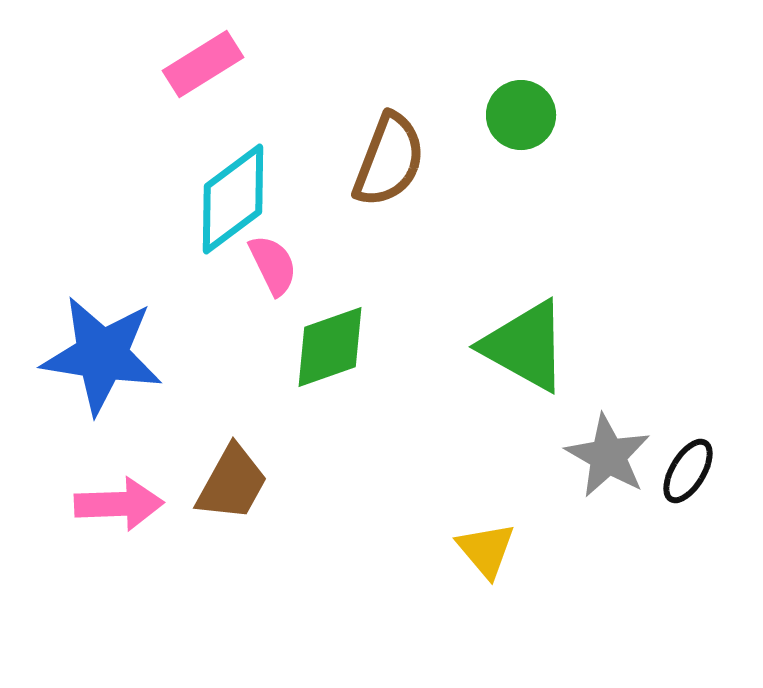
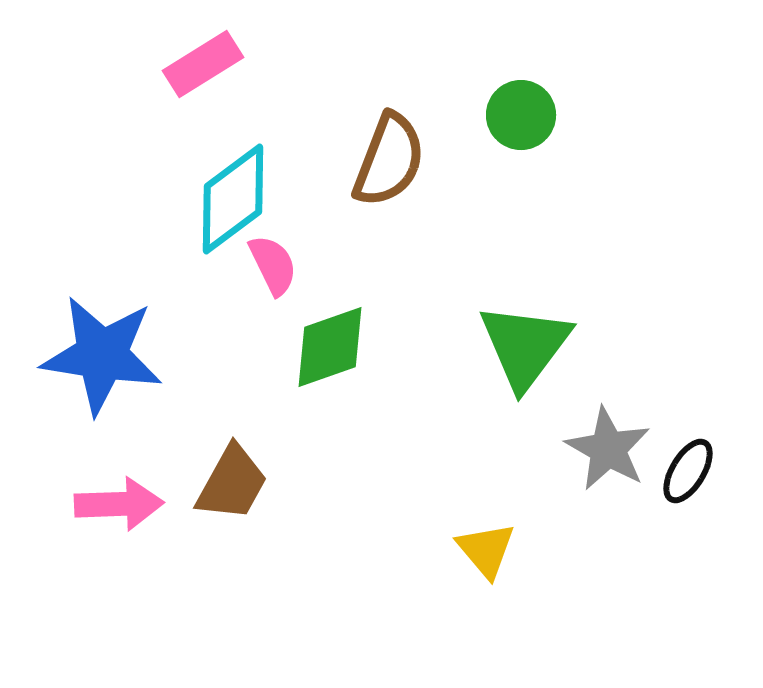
green triangle: rotated 38 degrees clockwise
gray star: moved 7 px up
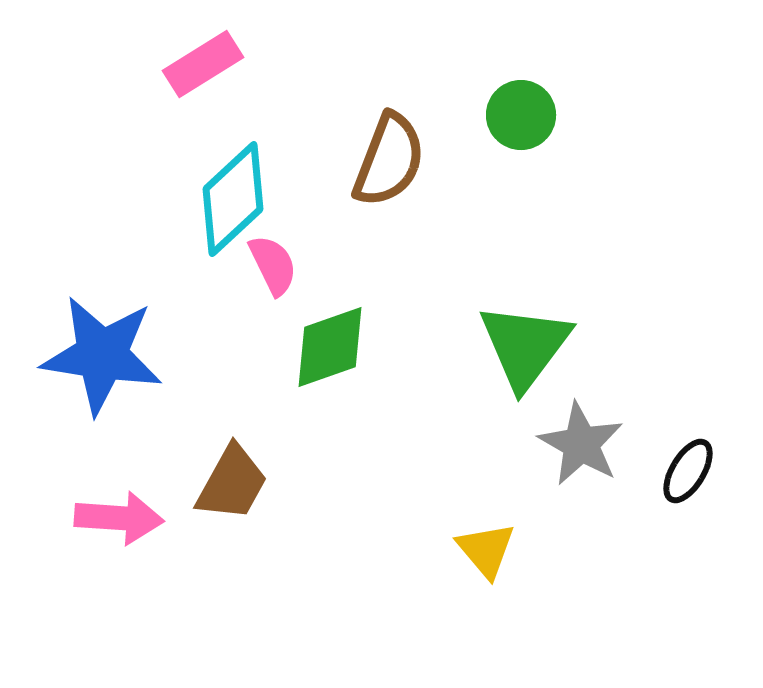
cyan diamond: rotated 6 degrees counterclockwise
gray star: moved 27 px left, 5 px up
pink arrow: moved 14 px down; rotated 6 degrees clockwise
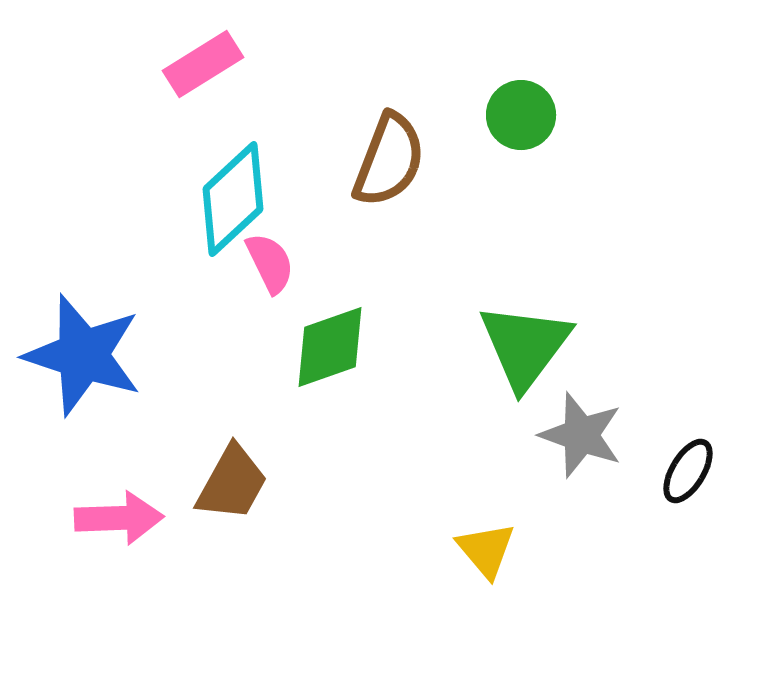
pink semicircle: moved 3 px left, 2 px up
blue star: moved 19 px left; rotated 9 degrees clockwise
gray star: moved 9 px up; rotated 10 degrees counterclockwise
pink arrow: rotated 6 degrees counterclockwise
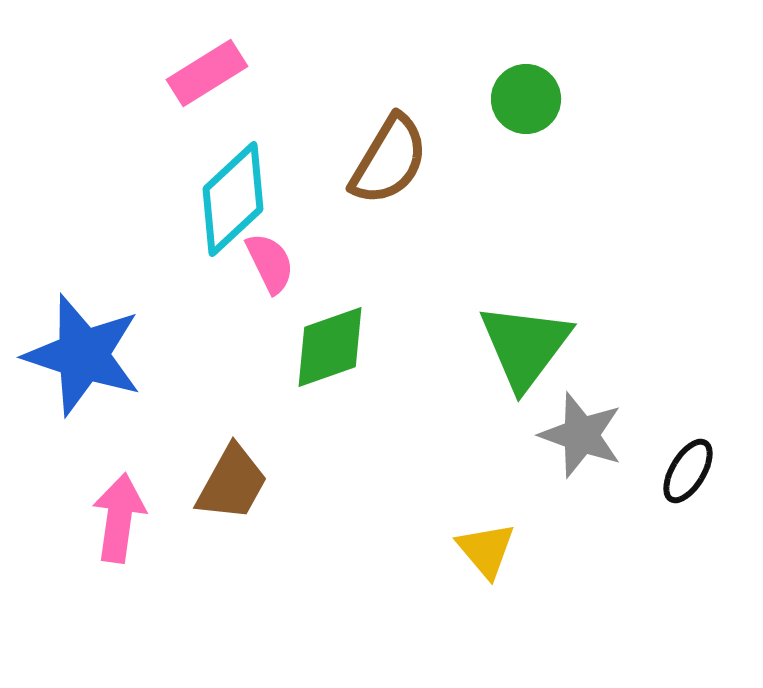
pink rectangle: moved 4 px right, 9 px down
green circle: moved 5 px right, 16 px up
brown semicircle: rotated 10 degrees clockwise
pink arrow: rotated 80 degrees counterclockwise
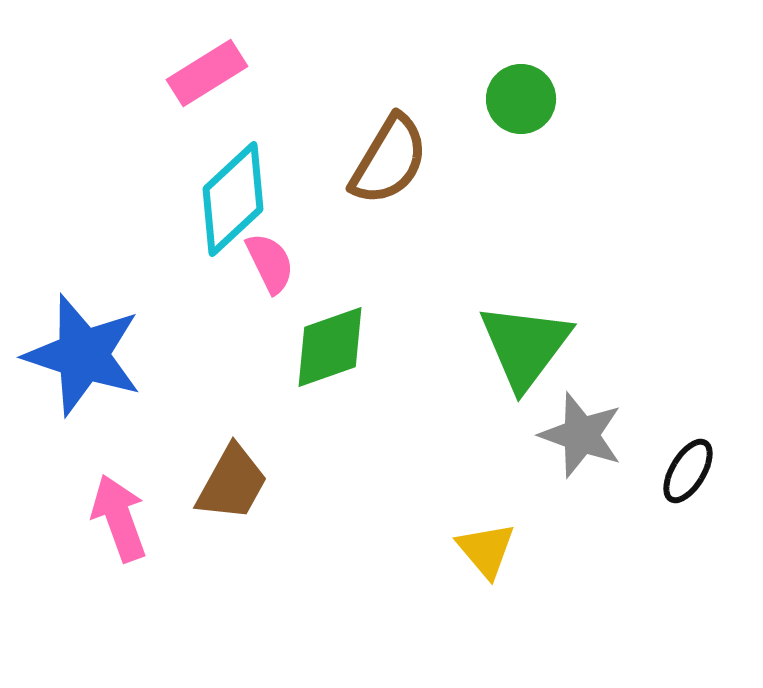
green circle: moved 5 px left
pink arrow: rotated 28 degrees counterclockwise
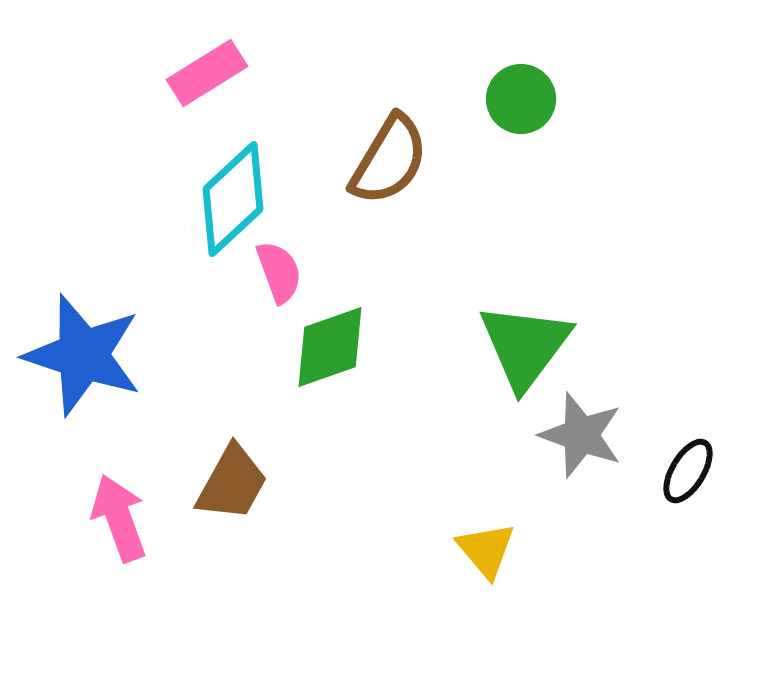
pink semicircle: moved 9 px right, 9 px down; rotated 6 degrees clockwise
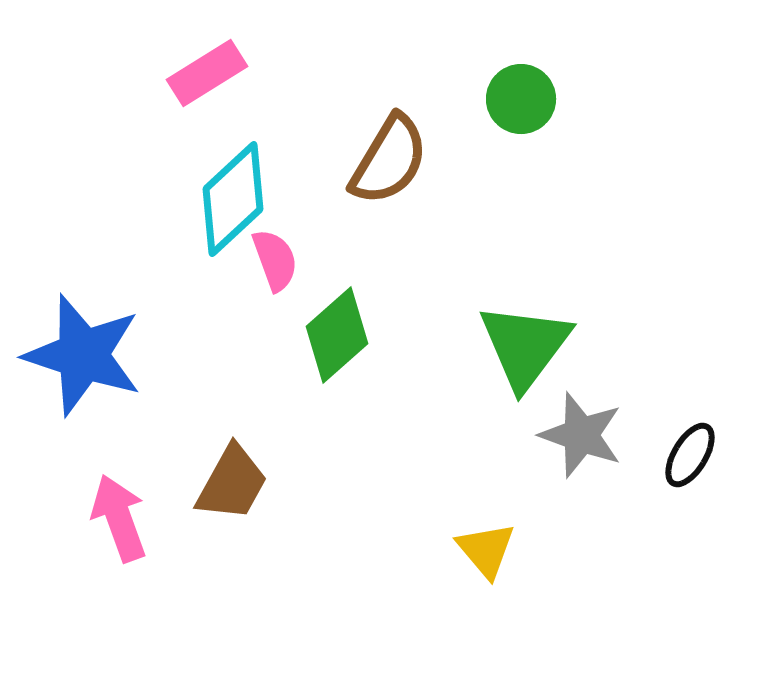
pink semicircle: moved 4 px left, 12 px up
green diamond: moved 7 px right, 12 px up; rotated 22 degrees counterclockwise
black ellipse: moved 2 px right, 16 px up
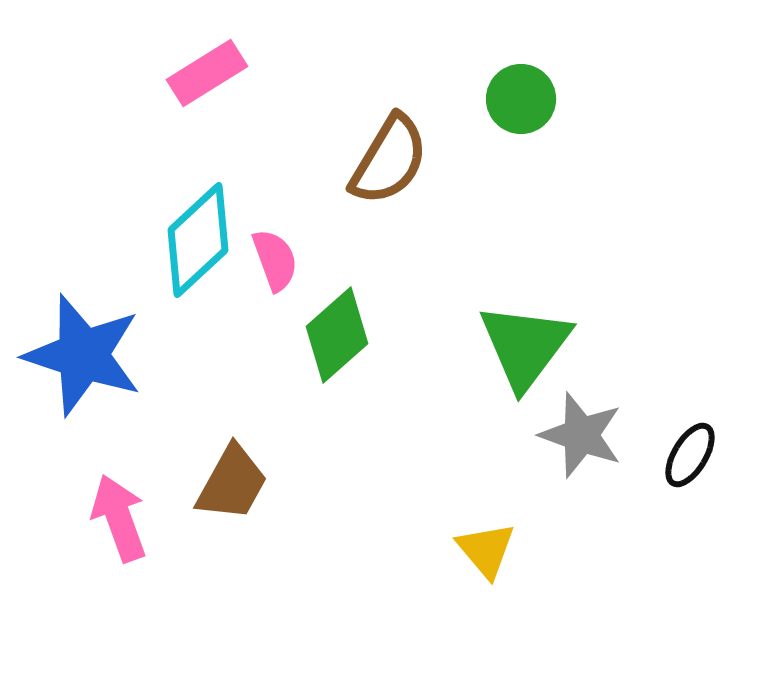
cyan diamond: moved 35 px left, 41 px down
